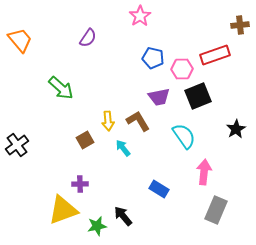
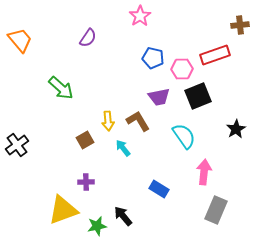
purple cross: moved 6 px right, 2 px up
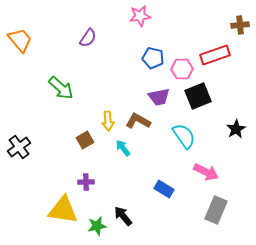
pink star: rotated 25 degrees clockwise
brown L-shape: rotated 30 degrees counterclockwise
black cross: moved 2 px right, 2 px down
pink arrow: moved 2 px right; rotated 110 degrees clockwise
blue rectangle: moved 5 px right
yellow triangle: rotated 28 degrees clockwise
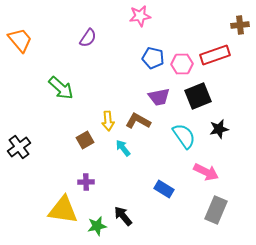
pink hexagon: moved 5 px up
black star: moved 17 px left; rotated 18 degrees clockwise
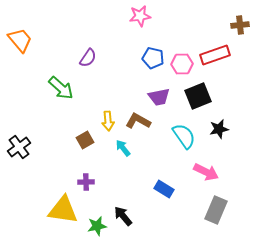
purple semicircle: moved 20 px down
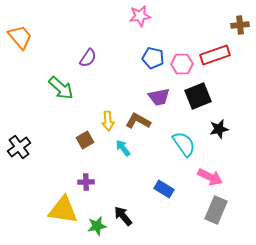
orange trapezoid: moved 3 px up
cyan semicircle: moved 8 px down
pink arrow: moved 4 px right, 5 px down
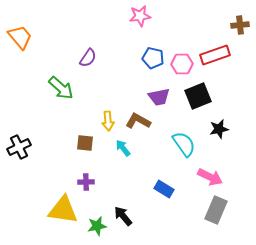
brown square: moved 3 px down; rotated 36 degrees clockwise
black cross: rotated 10 degrees clockwise
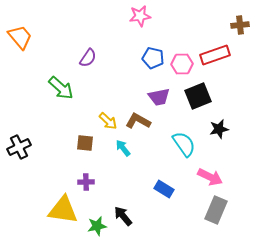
yellow arrow: rotated 42 degrees counterclockwise
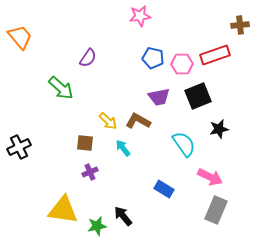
purple cross: moved 4 px right, 10 px up; rotated 21 degrees counterclockwise
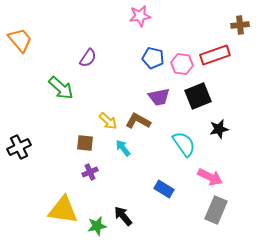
orange trapezoid: moved 3 px down
pink hexagon: rotated 10 degrees clockwise
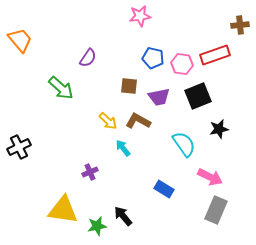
brown square: moved 44 px right, 57 px up
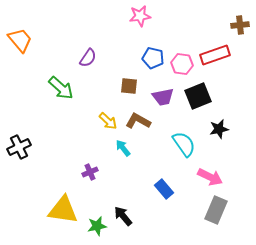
purple trapezoid: moved 4 px right
blue rectangle: rotated 18 degrees clockwise
